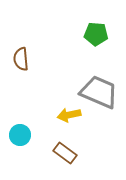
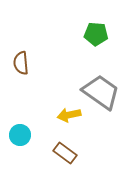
brown semicircle: moved 4 px down
gray trapezoid: moved 2 px right; rotated 12 degrees clockwise
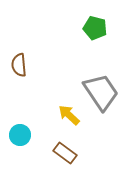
green pentagon: moved 1 px left, 6 px up; rotated 10 degrees clockwise
brown semicircle: moved 2 px left, 2 px down
gray trapezoid: rotated 21 degrees clockwise
yellow arrow: rotated 55 degrees clockwise
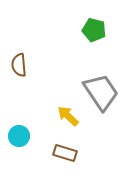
green pentagon: moved 1 px left, 2 px down
yellow arrow: moved 1 px left, 1 px down
cyan circle: moved 1 px left, 1 px down
brown rectangle: rotated 20 degrees counterclockwise
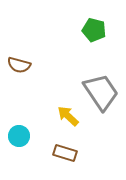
brown semicircle: rotated 70 degrees counterclockwise
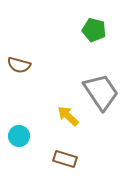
brown rectangle: moved 6 px down
